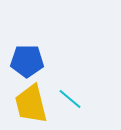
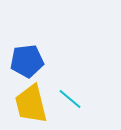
blue pentagon: rotated 8 degrees counterclockwise
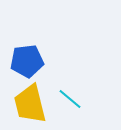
yellow trapezoid: moved 1 px left
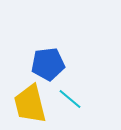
blue pentagon: moved 21 px right, 3 px down
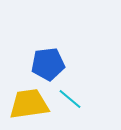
yellow trapezoid: moved 1 px left; rotated 96 degrees clockwise
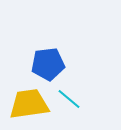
cyan line: moved 1 px left
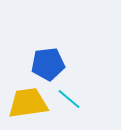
yellow trapezoid: moved 1 px left, 1 px up
